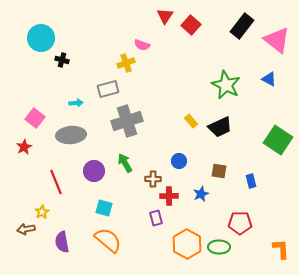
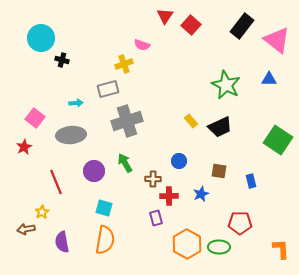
yellow cross: moved 2 px left, 1 px down
blue triangle: rotated 28 degrees counterclockwise
orange semicircle: moved 3 px left; rotated 60 degrees clockwise
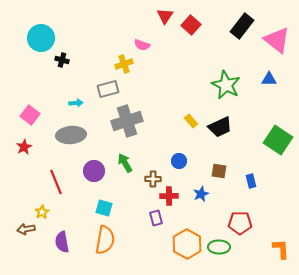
pink square: moved 5 px left, 3 px up
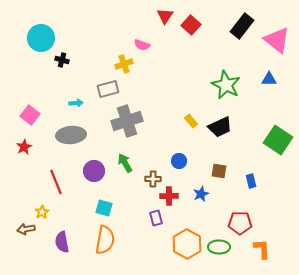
orange L-shape: moved 19 px left
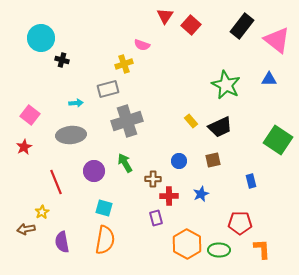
brown square: moved 6 px left, 11 px up; rotated 21 degrees counterclockwise
green ellipse: moved 3 px down
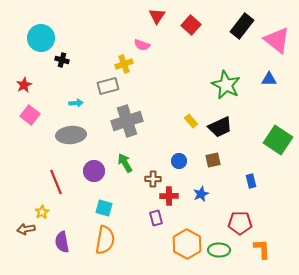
red triangle: moved 8 px left
gray rectangle: moved 3 px up
red star: moved 62 px up
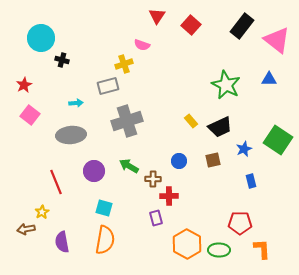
green arrow: moved 4 px right, 3 px down; rotated 30 degrees counterclockwise
blue star: moved 43 px right, 45 px up
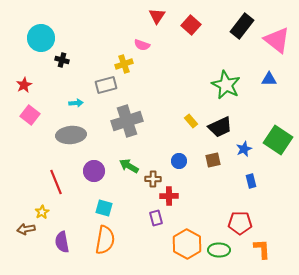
gray rectangle: moved 2 px left, 1 px up
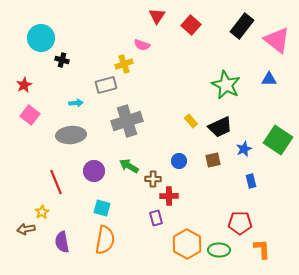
cyan square: moved 2 px left
